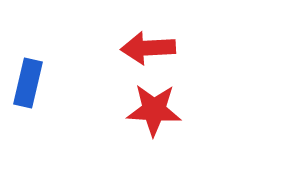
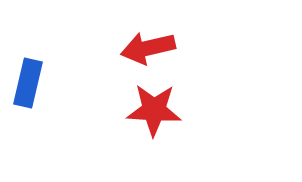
red arrow: rotated 10 degrees counterclockwise
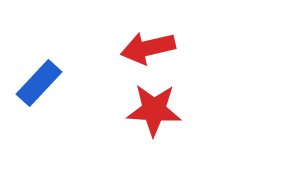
blue rectangle: moved 11 px right; rotated 30 degrees clockwise
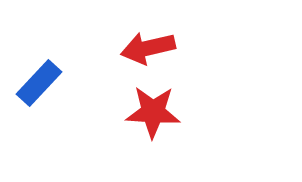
red star: moved 1 px left, 2 px down
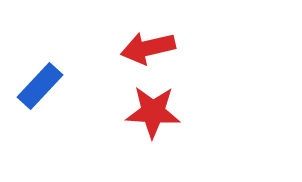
blue rectangle: moved 1 px right, 3 px down
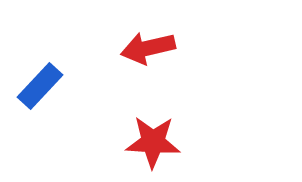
red star: moved 30 px down
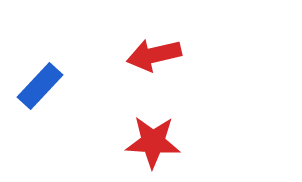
red arrow: moved 6 px right, 7 px down
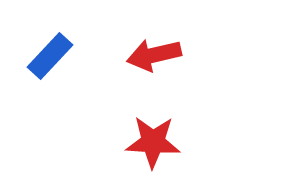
blue rectangle: moved 10 px right, 30 px up
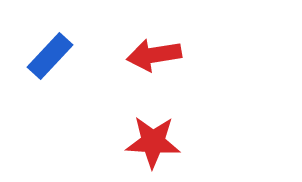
red arrow: rotated 4 degrees clockwise
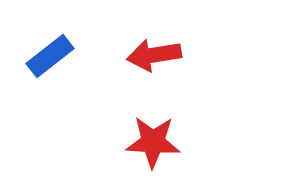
blue rectangle: rotated 9 degrees clockwise
